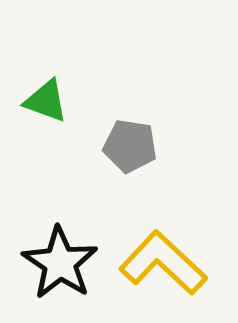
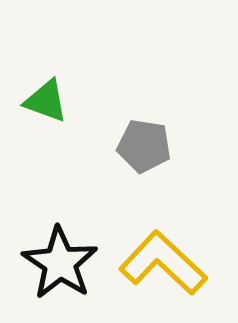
gray pentagon: moved 14 px right
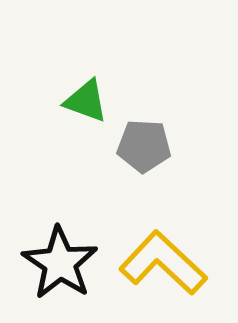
green triangle: moved 40 px right
gray pentagon: rotated 6 degrees counterclockwise
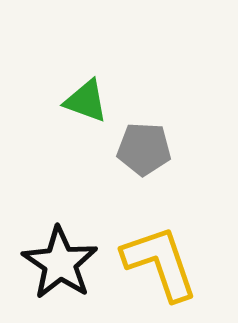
gray pentagon: moved 3 px down
yellow L-shape: moved 3 px left; rotated 28 degrees clockwise
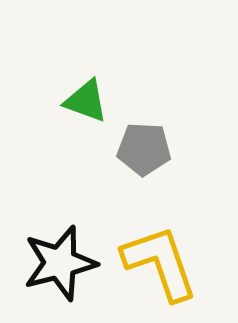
black star: rotated 24 degrees clockwise
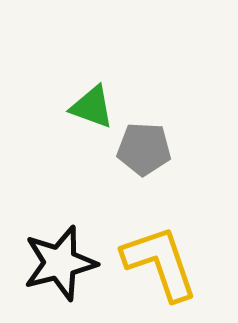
green triangle: moved 6 px right, 6 px down
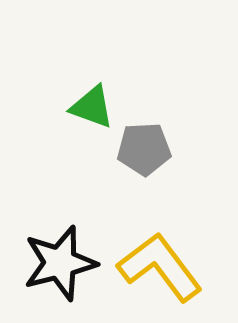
gray pentagon: rotated 6 degrees counterclockwise
yellow L-shape: moved 4 px down; rotated 18 degrees counterclockwise
